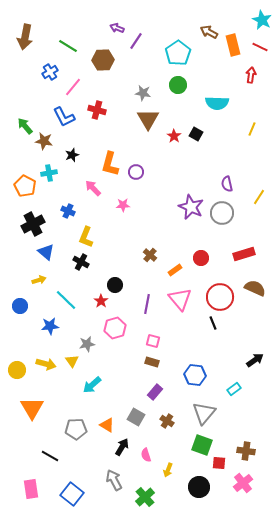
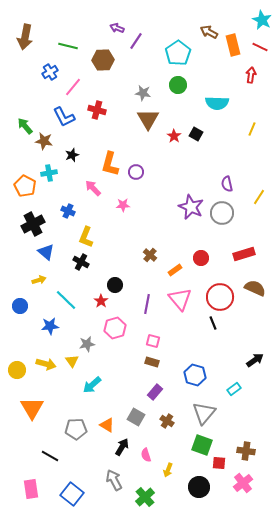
green line at (68, 46): rotated 18 degrees counterclockwise
blue hexagon at (195, 375): rotated 10 degrees clockwise
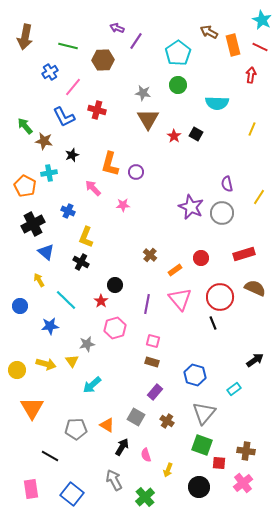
yellow arrow at (39, 280): rotated 104 degrees counterclockwise
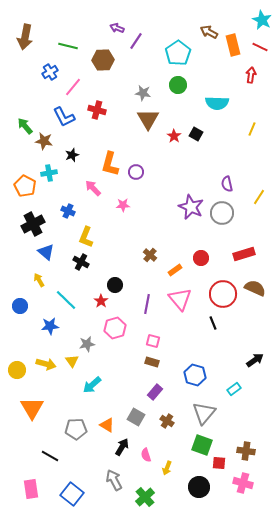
red circle at (220, 297): moved 3 px right, 3 px up
yellow arrow at (168, 470): moved 1 px left, 2 px up
pink cross at (243, 483): rotated 36 degrees counterclockwise
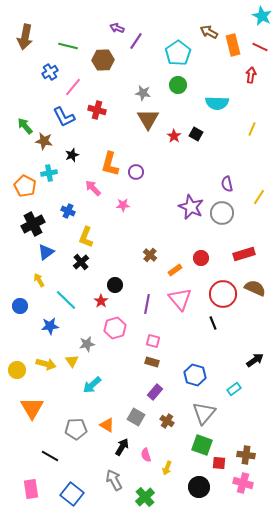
cyan star at (262, 20): moved 4 px up
blue triangle at (46, 252): rotated 42 degrees clockwise
black cross at (81, 262): rotated 21 degrees clockwise
brown cross at (246, 451): moved 4 px down
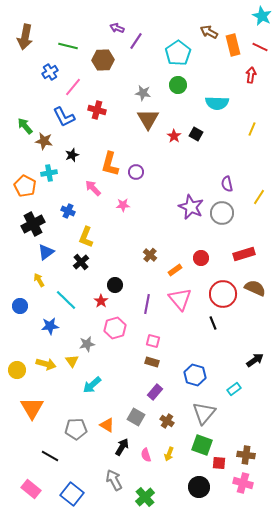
yellow arrow at (167, 468): moved 2 px right, 14 px up
pink rectangle at (31, 489): rotated 42 degrees counterclockwise
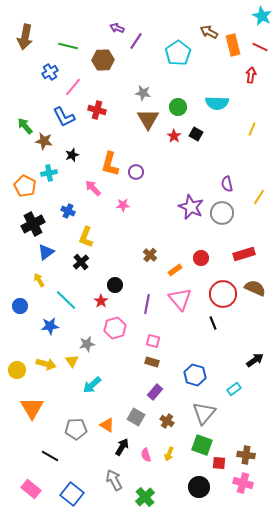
green circle at (178, 85): moved 22 px down
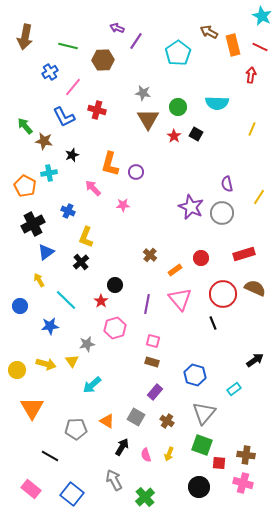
orange triangle at (107, 425): moved 4 px up
